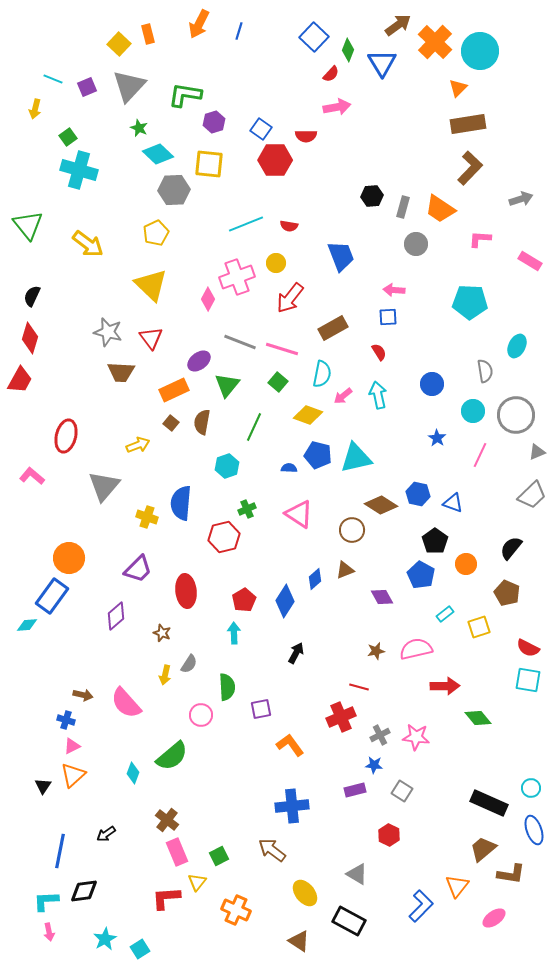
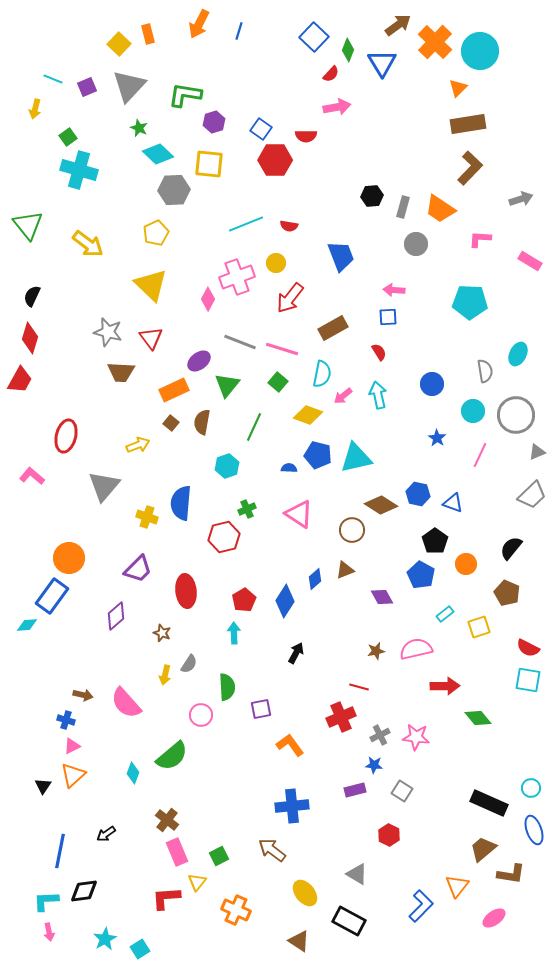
cyan ellipse at (517, 346): moved 1 px right, 8 px down
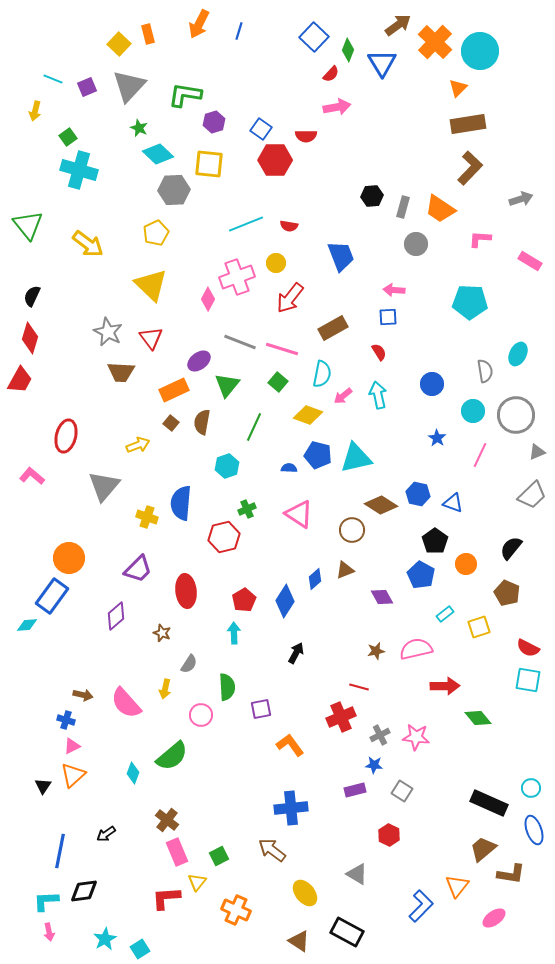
yellow arrow at (35, 109): moved 2 px down
gray star at (108, 332): rotated 12 degrees clockwise
yellow arrow at (165, 675): moved 14 px down
blue cross at (292, 806): moved 1 px left, 2 px down
black rectangle at (349, 921): moved 2 px left, 11 px down
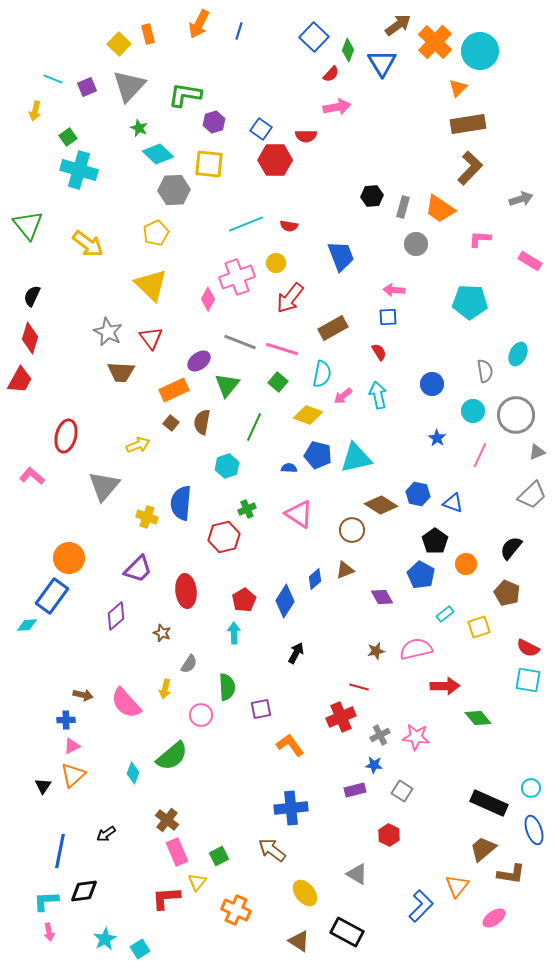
blue cross at (66, 720): rotated 18 degrees counterclockwise
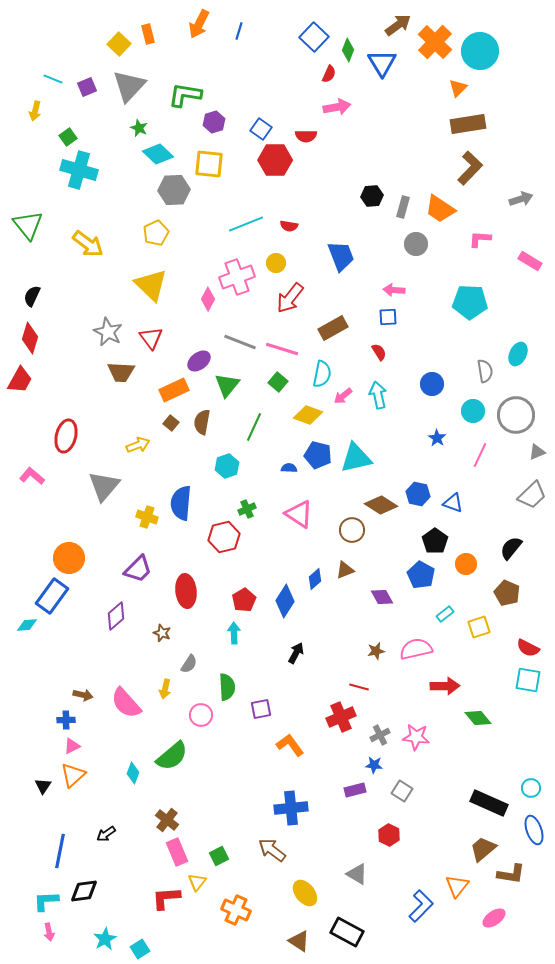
red semicircle at (331, 74): moved 2 px left; rotated 18 degrees counterclockwise
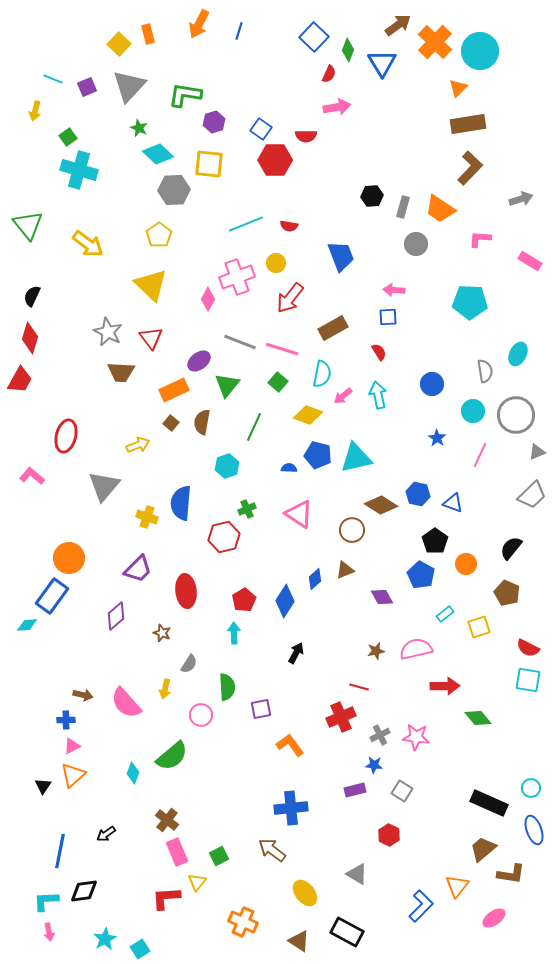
yellow pentagon at (156, 233): moved 3 px right, 2 px down; rotated 10 degrees counterclockwise
orange cross at (236, 910): moved 7 px right, 12 px down
